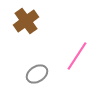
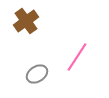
pink line: moved 1 px down
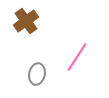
gray ellipse: rotated 45 degrees counterclockwise
